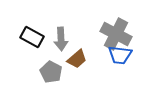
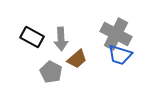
blue trapezoid: rotated 10 degrees clockwise
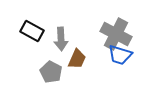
black rectangle: moved 6 px up
brown trapezoid: rotated 25 degrees counterclockwise
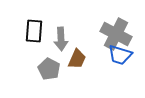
black rectangle: moved 2 px right; rotated 65 degrees clockwise
gray pentagon: moved 2 px left, 3 px up
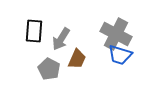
gray arrow: rotated 35 degrees clockwise
